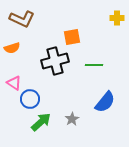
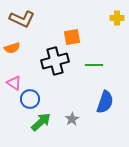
blue semicircle: rotated 20 degrees counterclockwise
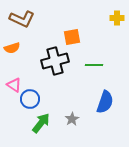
pink triangle: moved 2 px down
green arrow: moved 1 px down; rotated 10 degrees counterclockwise
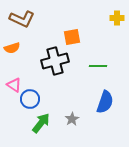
green line: moved 4 px right, 1 px down
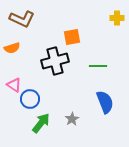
blue semicircle: rotated 40 degrees counterclockwise
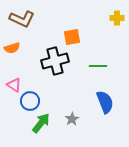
blue circle: moved 2 px down
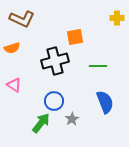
orange square: moved 3 px right
blue circle: moved 24 px right
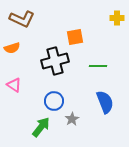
green arrow: moved 4 px down
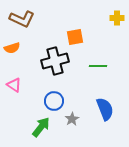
blue semicircle: moved 7 px down
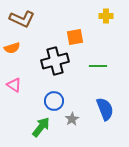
yellow cross: moved 11 px left, 2 px up
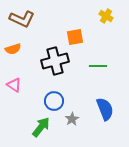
yellow cross: rotated 32 degrees clockwise
orange semicircle: moved 1 px right, 1 px down
